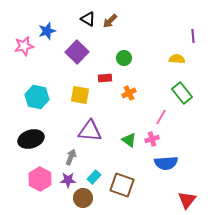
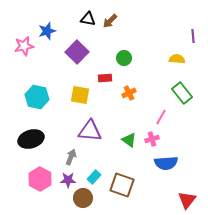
black triangle: rotated 21 degrees counterclockwise
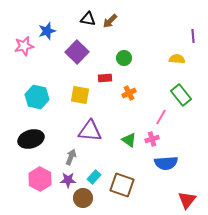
green rectangle: moved 1 px left, 2 px down
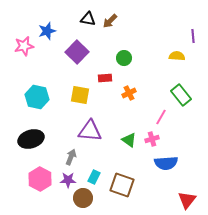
yellow semicircle: moved 3 px up
cyan rectangle: rotated 16 degrees counterclockwise
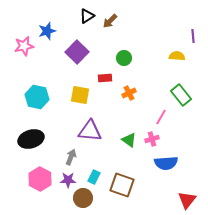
black triangle: moved 1 px left, 3 px up; rotated 42 degrees counterclockwise
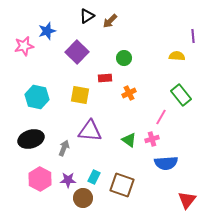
gray arrow: moved 7 px left, 9 px up
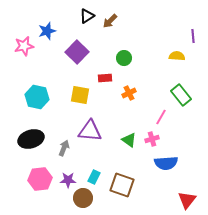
pink hexagon: rotated 25 degrees clockwise
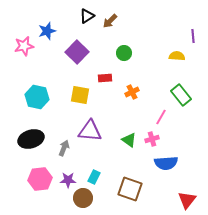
green circle: moved 5 px up
orange cross: moved 3 px right, 1 px up
brown square: moved 8 px right, 4 px down
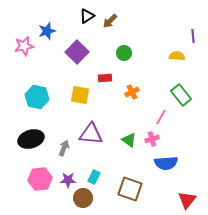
purple triangle: moved 1 px right, 3 px down
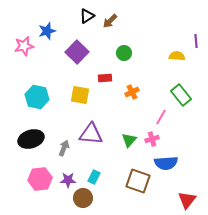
purple line: moved 3 px right, 5 px down
green triangle: rotated 35 degrees clockwise
brown square: moved 8 px right, 8 px up
